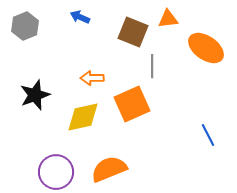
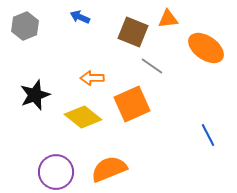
gray line: rotated 55 degrees counterclockwise
yellow diamond: rotated 51 degrees clockwise
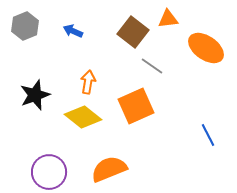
blue arrow: moved 7 px left, 14 px down
brown square: rotated 16 degrees clockwise
orange arrow: moved 4 px left, 4 px down; rotated 100 degrees clockwise
orange square: moved 4 px right, 2 px down
purple circle: moved 7 px left
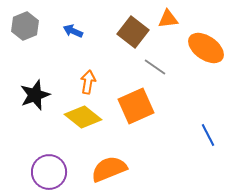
gray line: moved 3 px right, 1 px down
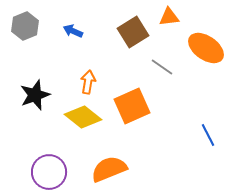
orange triangle: moved 1 px right, 2 px up
brown square: rotated 20 degrees clockwise
gray line: moved 7 px right
orange square: moved 4 px left
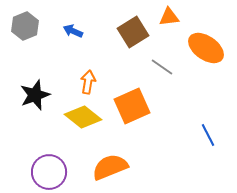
orange semicircle: moved 1 px right, 2 px up
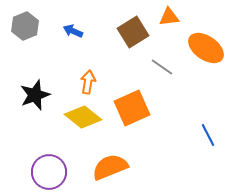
orange square: moved 2 px down
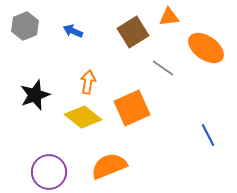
gray line: moved 1 px right, 1 px down
orange semicircle: moved 1 px left, 1 px up
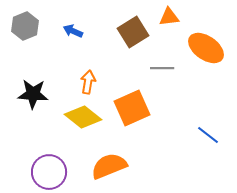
gray line: moved 1 px left; rotated 35 degrees counterclockwise
black star: moved 2 px left, 1 px up; rotated 24 degrees clockwise
blue line: rotated 25 degrees counterclockwise
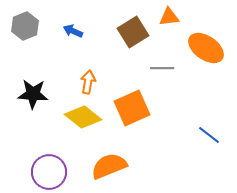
blue line: moved 1 px right
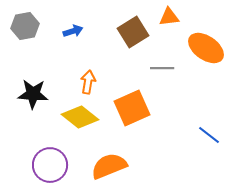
gray hexagon: rotated 12 degrees clockwise
blue arrow: rotated 138 degrees clockwise
yellow diamond: moved 3 px left
purple circle: moved 1 px right, 7 px up
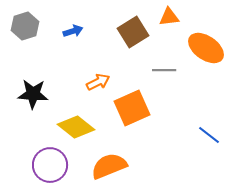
gray hexagon: rotated 8 degrees counterclockwise
gray line: moved 2 px right, 2 px down
orange arrow: moved 10 px right; rotated 55 degrees clockwise
yellow diamond: moved 4 px left, 10 px down
